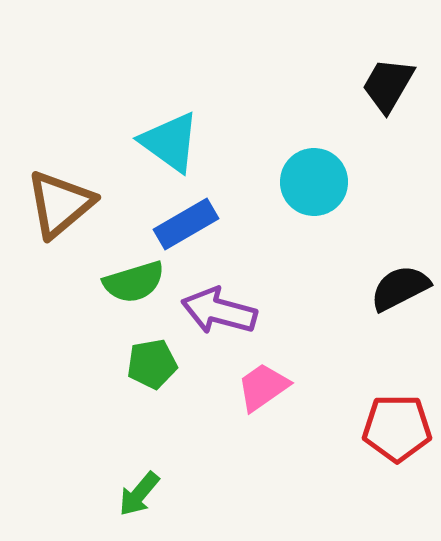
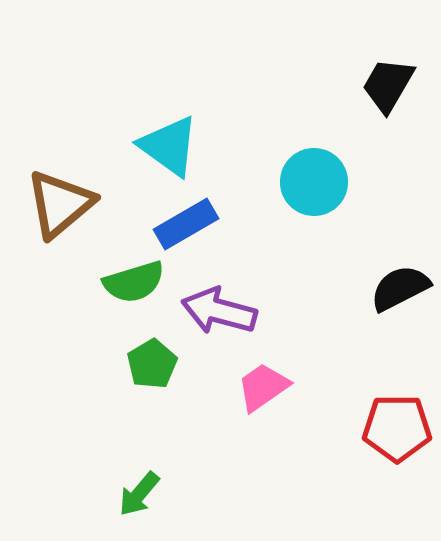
cyan triangle: moved 1 px left, 4 px down
green pentagon: rotated 21 degrees counterclockwise
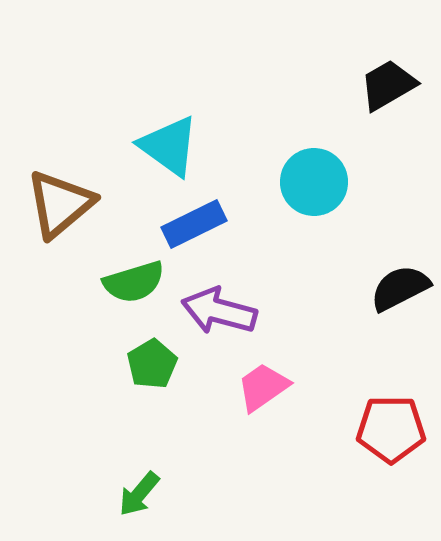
black trapezoid: rotated 30 degrees clockwise
blue rectangle: moved 8 px right; rotated 4 degrees clockwise
red pentagon: moved 6 px left, 1 px down
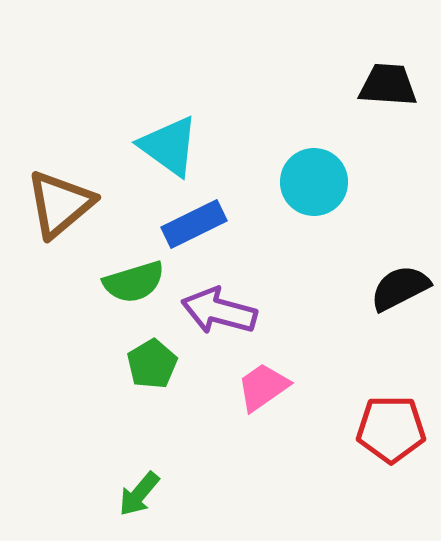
black trapezoid: rotated 34 degrees clockwise
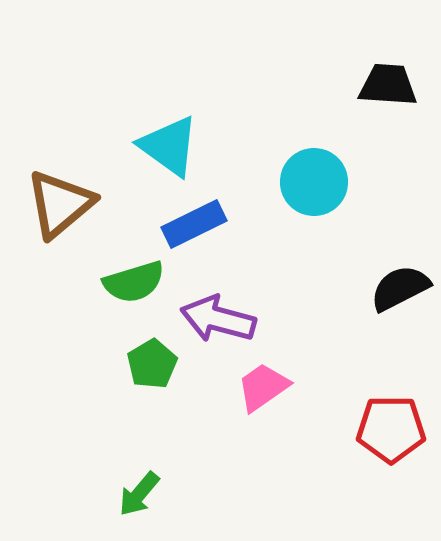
purple arrow: moved 1 px left, 8 px down
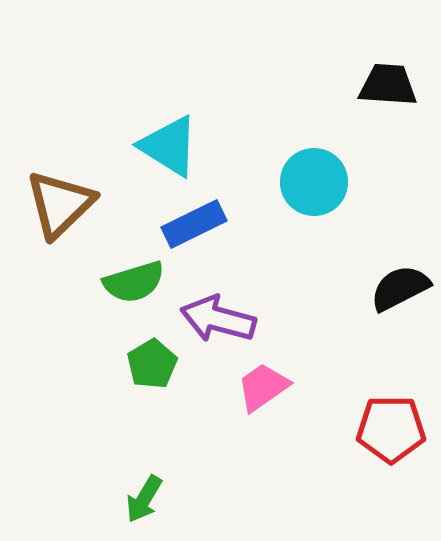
cyan triangle: rotated 4 degrees counterclockwise
brown triangle: rotated 4 degrees counterclockwise
green arrow: moved 5 px right, 5 px down; rotated 9 degrees counterclockwise
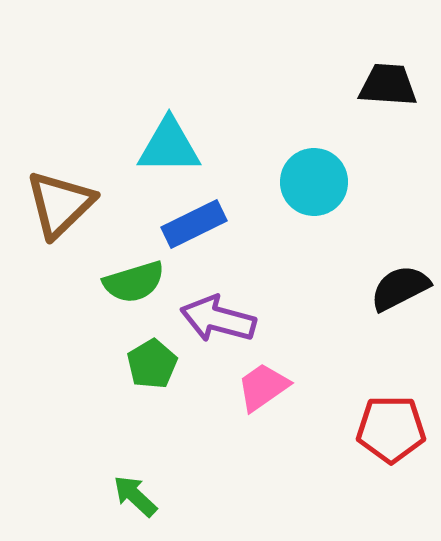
cyan triangle: rotated 32 degrees counterclockwise
green arrow: moved 9 px left, 3 px up; rotated 102 degrees clockwise
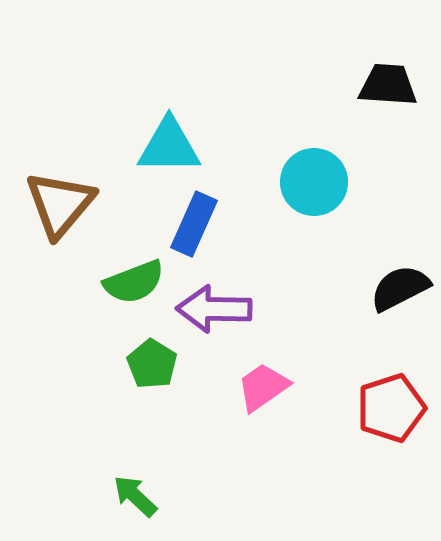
brown triangle: rotated 6 degrees counterclockwise
blue rectangle: rotated 40 degrees counterclockwise
green semicircle: rotated 4 degrees counterclockwise
purple arrow: moved 4 px left, 10 px up; rotated 14 degrees counterclockwise
green pentagon: rotated 9 degrees counterclockwise
red pentagon: moved 21 px up; rotated 18 degrees counterclockwise
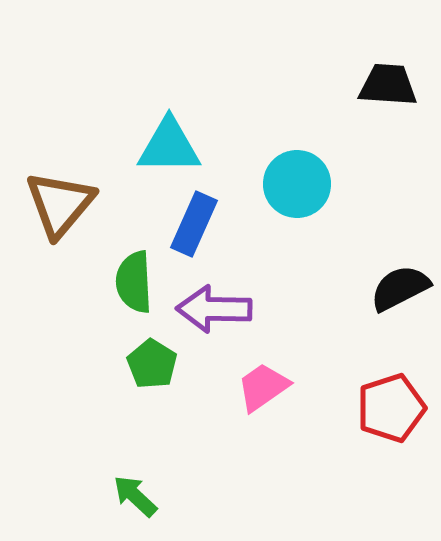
cyan circle: moved 17 px left, 2 px down
green semicircle: rotated 108 degrees clockwise
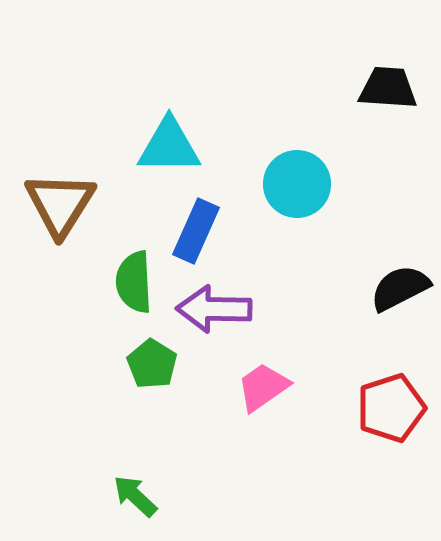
black trapezoid: moved 3 px down
brown triangle: rotated 8 degrees counterclockwise
blue rectangle: moved 2 px right, 7 px down
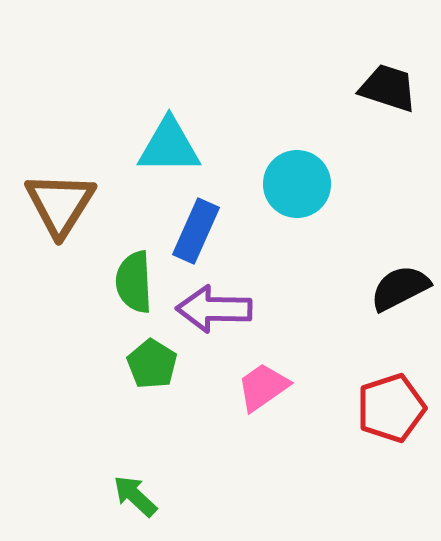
black trapezoid: rotated 14 degrees clockwise
